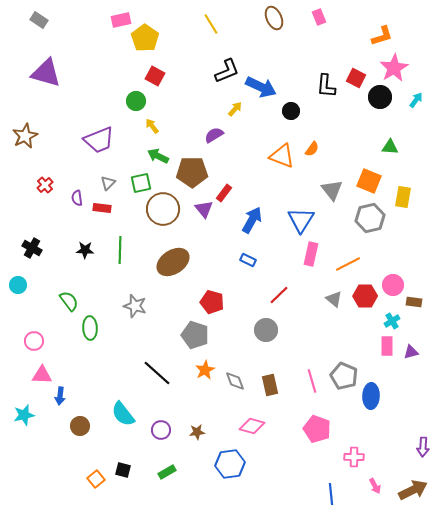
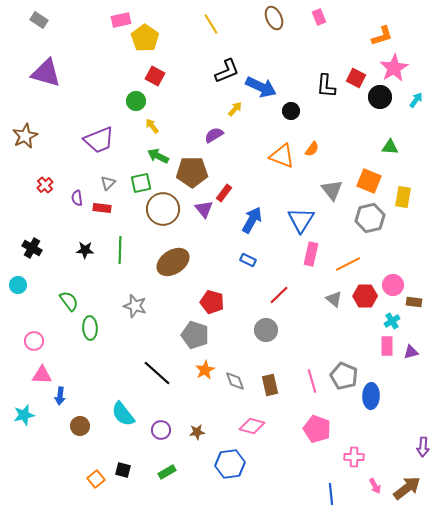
brown arrow at (413, 490): moved 6 px left, 2 px up; rotated 12 degrees counterclockwise
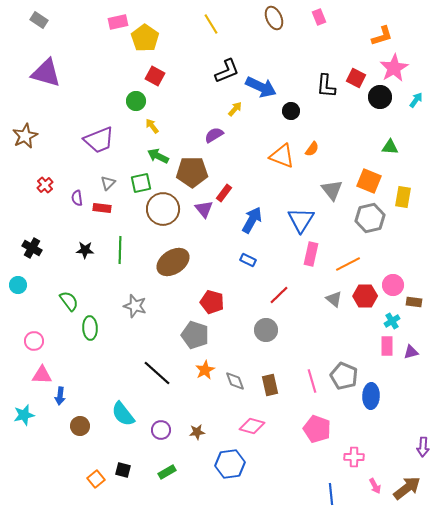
pink rectangle at (121, 20): moved 3 px left, 2 px down
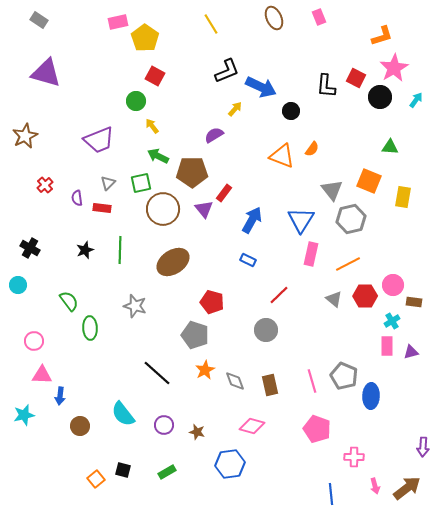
gray hexagon at (370, 218): moved 19 px left, 1 px down
black cross at (32, 248): moved 2 px left
black star at (85, 250): rotated 24 degrees counterclockwise
purple circle at (161, 430): moved 3 px right, 5 px up
brown star at (197, 432): rotated 21 degrees clockwise
pink arrow at (375, 486): rotated 14 degrees clockwise
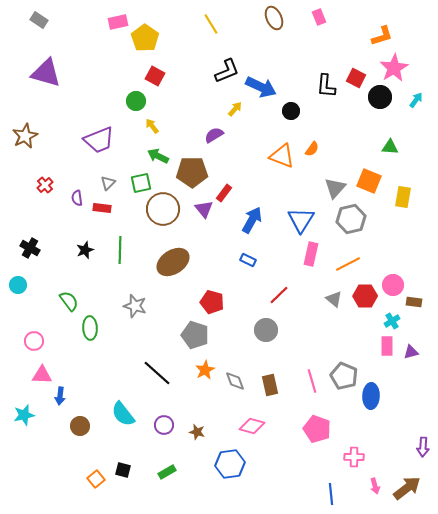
gray triangle at (332, 190): moved 3 px right, 2 px up; rotated 20 degrees clockwise
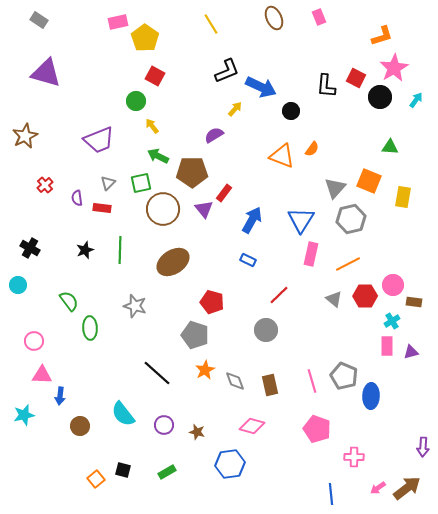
pink arrow at (375, 486): moved 3 px right, 2 px down; rotated 70 degrees clockwise
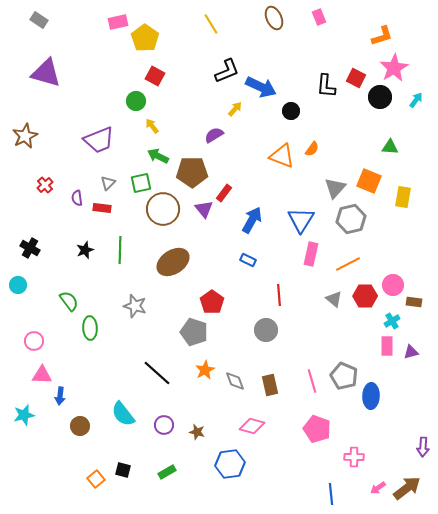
red line at (279, 295): rotated 50 degrees counterclockwise
red pentagon at (212, 302): rotated 20 degrees clockwise
gray pentagon at (195, 335): moved 1 px left, 3 px up
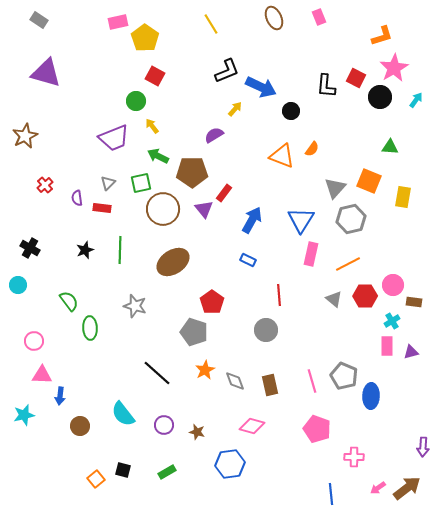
purple trapezoid at (99, 140): moved 15 px right, 2 px up
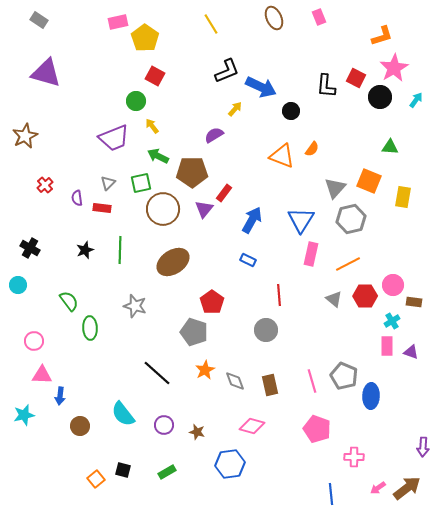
purple triangle at (204, 209): rotated 18 degrees clockwise
purple triangle at (411, 352): rotated 35 degrees clockwise
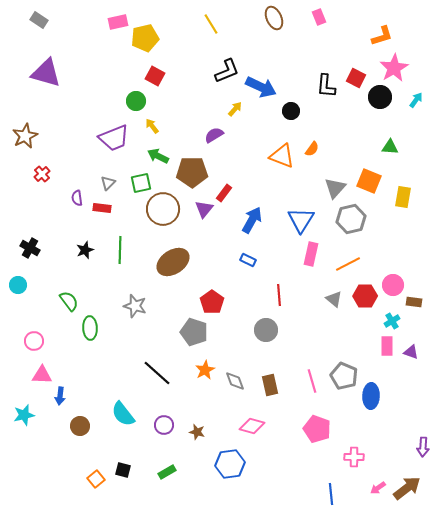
yellow pentagon at (145, 38): rotated 24 degrees clockwise
red cross at (45, 185): moved 3 px left, 11 px up
